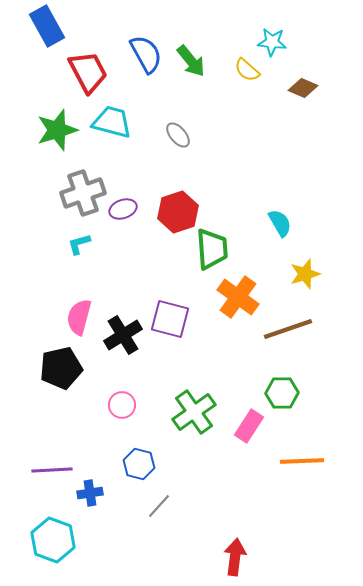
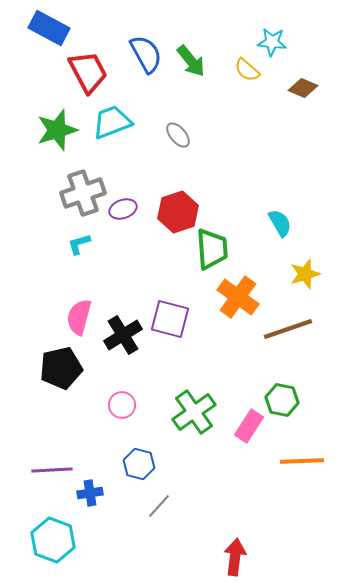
blue rectangle: moved 2 px right, 2 px down; rotated 33 degrees counterclockwise
cyan trapezoid: rotated 36 degrees counterclockwise
green hexagon: moved 7 px down; rotated 12 degrees clockwise
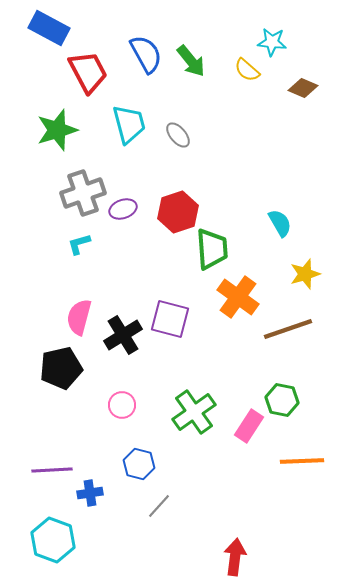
cyan trapezoid: moved 17 px right, 2 px down; rotated 96 degrees clockwise
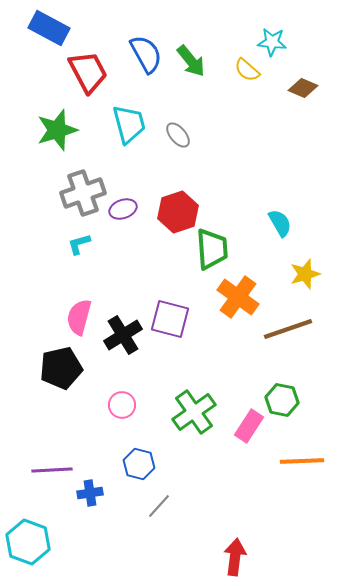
cyan hexagon: moved 25 px left, 2 px down
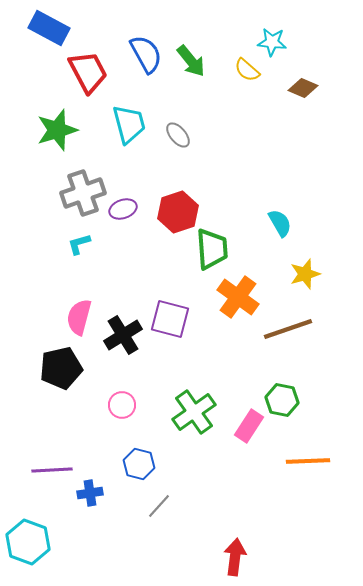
orange line: moved 6 px right
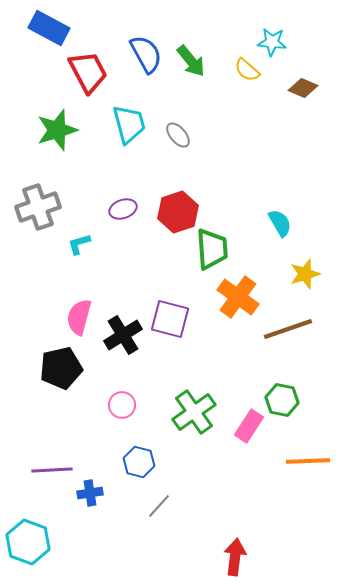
gray cross: moved 45 px left, 14 px down
blue hexagon: moved 2 px up
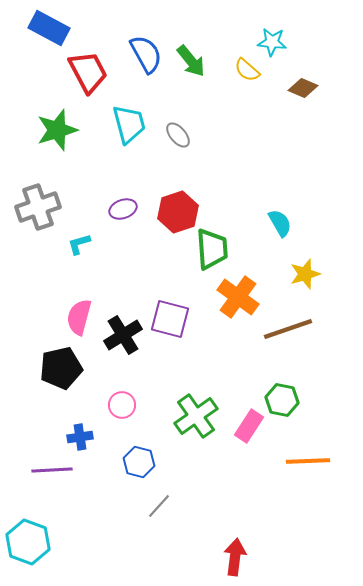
green cross: moved 2 px right, 4 px down
blue cross: moved 10 px left, 56 px up
